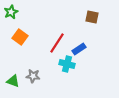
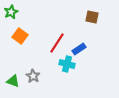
orange square: moved 1 px up
gray star: rotated 24 degrees clockwise
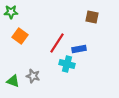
green star: rotated 24 degrees clockwise
blue rectangle: rotated 24 degrees clockwise
gray star: rotated 16 degrees counterclockwise
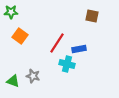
brown square: moved 1 px up
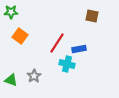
gray star: moved 1 px right; rotated 24 degrees clockwise
green triangle: moved 2 px left, 1 px up
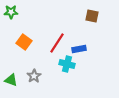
orange square: moved 4 px right, 6 px down
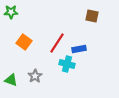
gray star: moved 1 px right
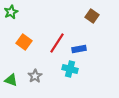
green star: rotated 24 degrees counterclockwise
brown square: rotated 24 degrees clockwise
cyan cross: moved 3 px right, 5 px down
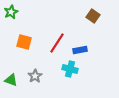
brown square: moved 1 px right
orange square: rotated 21 degrees counterclockwise
blue rectangle: moved 1 px right, 1 px down
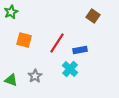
orange square: moved 2 px up
cyan cross: rotated 28 degrees clockwise
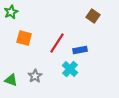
orange square: moved 2 px up
